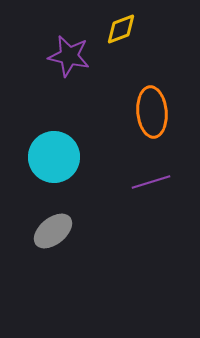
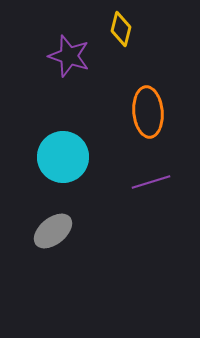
yellow diamond: rotated 56 degrees counterclockwise
purple star: rotated 6 degrees clockwise
orange ellipse: moved 4 px left
cyan circle: moved 9 px right
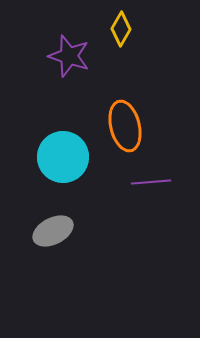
yellow diamond: rotated 16 degrees clockwise
orange ellipse: moved 23 px left, 14 px down; rotated 9 degrees counterclockwise
purple line: rotated 12 degrees clockwise
gray ellipse: rotated 12 degrees clockwise
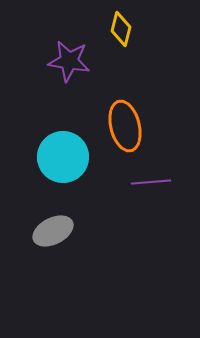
yellow diamond: rotated 16 degrees counterclockwise
purple star: moved 5 px down; rotated 9 degrees counterclockwise
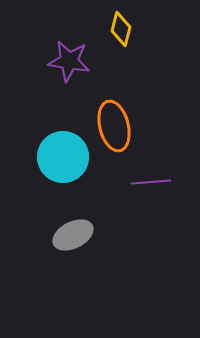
orange ellipse: moved 11 px left
gray ellipse: moved 20 px right, 4 px down
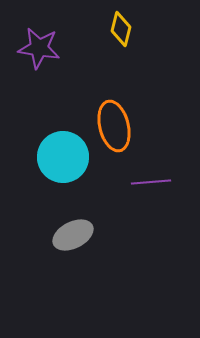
purple star: moved 30 px left, 13 px up
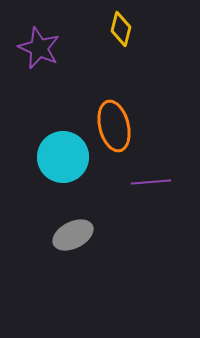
purple star: rotated 15 degrees clockwise
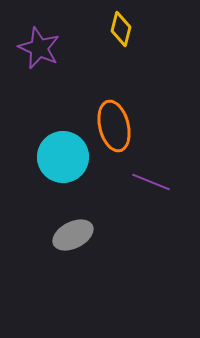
purple line: rotated 27 degrees clockwise
